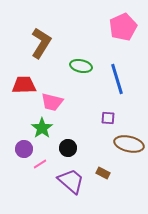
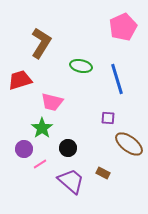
red trapezoid: moved 4 px left, 5 px up; rotated 15 degrees counterclockwise
brown ellipse: rotated 24 degrees clockwise
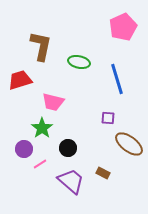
brown L-shape: moved 3 px down; rotated 20 degrees counterclockwise
green ellipse: moved 2 px left, 4 px up
pink trapezoid: moved 1 px right
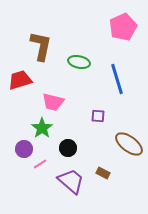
purple square: moved 10 px left, 2 px up
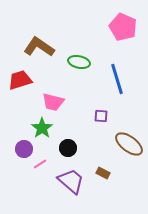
pink pentagon: rotated 24 degrees counterclockwise
brown L-shape: moved 2 px left, 1 px down; rotated 68 degrees counterclockwise
purple square: moved 3 px right
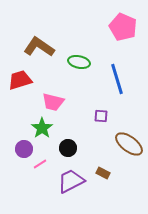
purple trapezoid: rotated 68 degrees counterclockwise
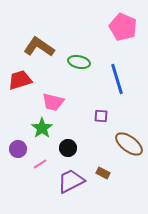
purple circle: moved 6 px left
